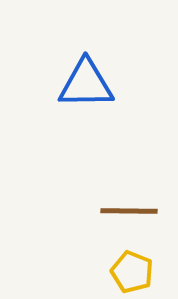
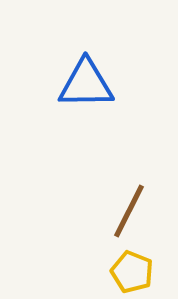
brown line: rotated 64 degrees counterclockwise
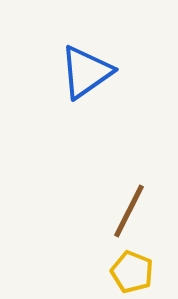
blue triangle: moved 12 px up; rotated 34 degrees counterclockwise
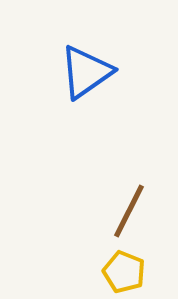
yellow pentagon: moved 8 px left
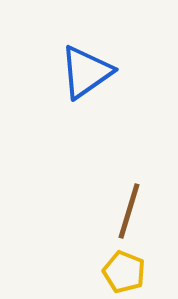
brown line: rotated 10 degrees counterclockwise
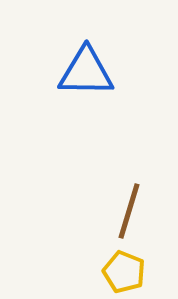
blue triangle: rotated 36 degrees clockwise
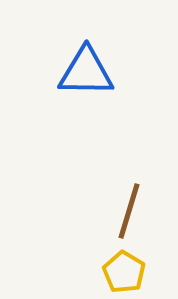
yellow pentagon: rotated 9 degrees clockwise
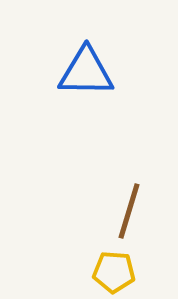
yellow pentagon: moved 10 px left; rotated 27 degrees counterclockwise
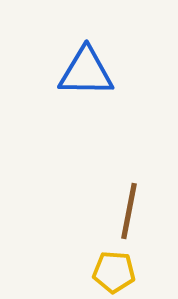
brown line: rotated 6 degrees counterclockwise
